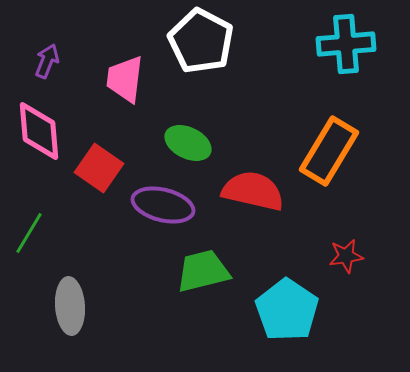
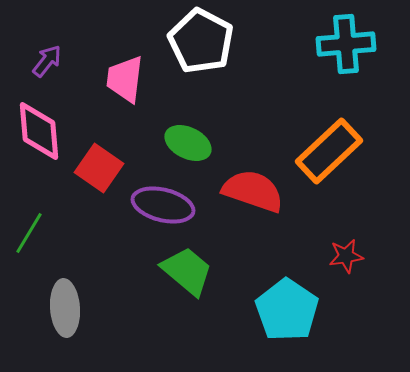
purple arrow: rotated 16 degrees clockwise
orange rectangle: rotated 16 degrees clockwise
red semicircle: rotated 6 degrees clockwise
green trapezoid: moved 16 px left; rotated 54 degrees clockwise
gray ellipse: moved 5 px left, 2 px down
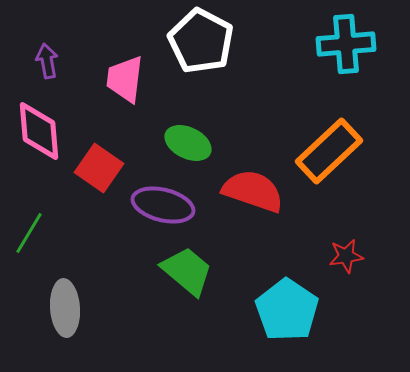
purple arrow: rotated 48 degrees counterclockwise
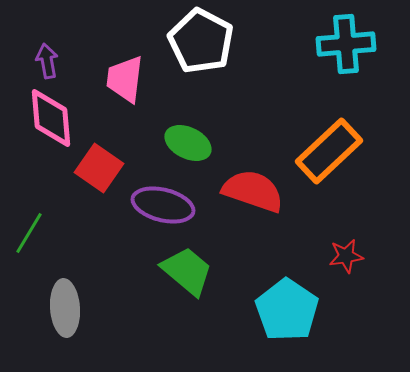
pink diamond: moved 12 px right, 13 px up
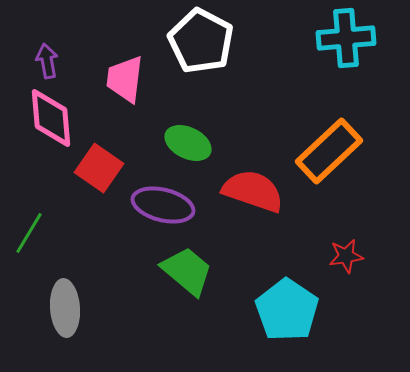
cyan cross: moved 6 px up
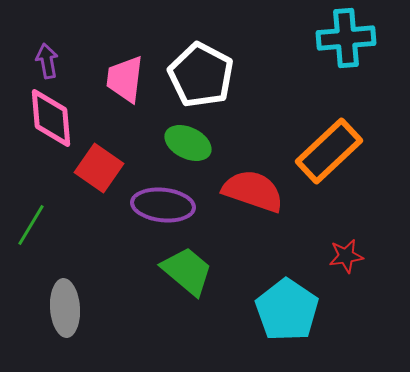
white pentagon: moved 34 px down
purple ellipse: rotated 8 degrees counterclockwise
green line: moved 2 px right, 8 px up
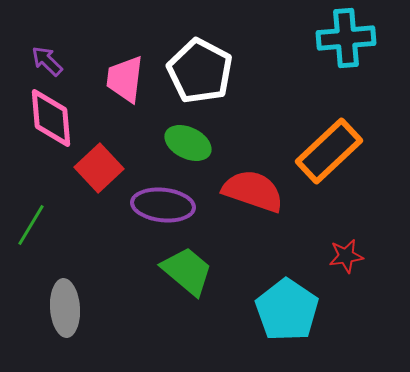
purple arrow: rotated 36 degrees counterclockwise
white pentagon: moved 1 px left, 4 px up
red square: rotated 12 degrees clockwise
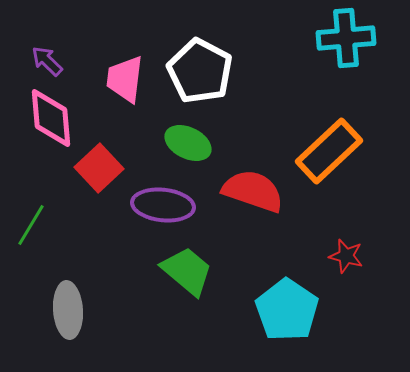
red star: rotated 24 degrees clockwise
gray ellipse: moved 3 px right, 2 px down
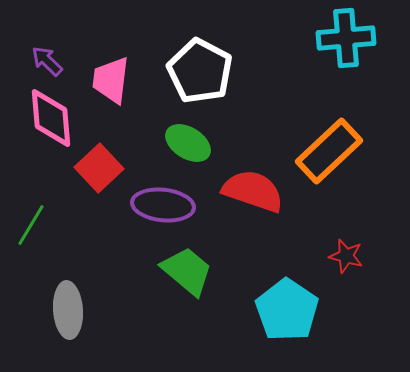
pink trapezoid: moved 14 px left, 1 px down
green ellipse: rotated 6 degrees clockwise
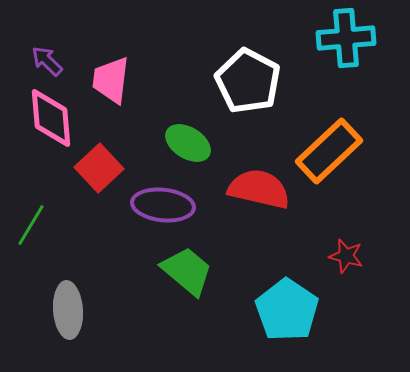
white pentagon: moved 48 px right, 10 px down
red semicircle: moved 6 px right, 2 px up; rotated 6 degrees counterclockwise
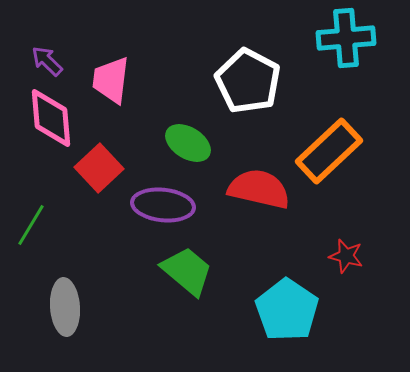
gray ellipse: moved 3 px left, 3 px up
